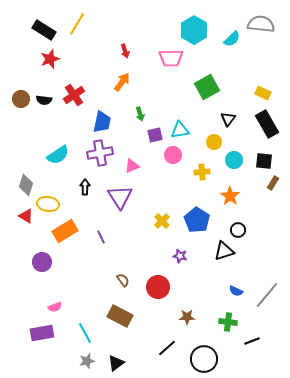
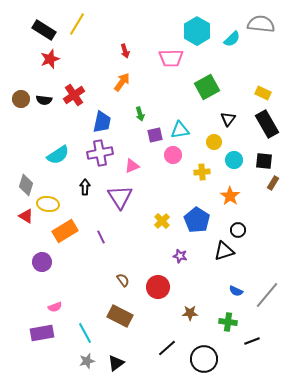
cyan hexagon at (194, 30): moved 3 px right, 1 px down
brown star at (187, 317): moved 3 px right, 4 px up
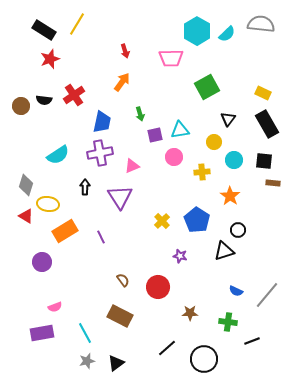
cyan semicircle at (232, 39): moved 5 px left, 5 px up
brown circle at (21, 99): moved 7 px down
pink circle at (173, 155): moved 1 px right, 2 px down
brown rectangle at (273, 183): rotated 64 degrees clockwise
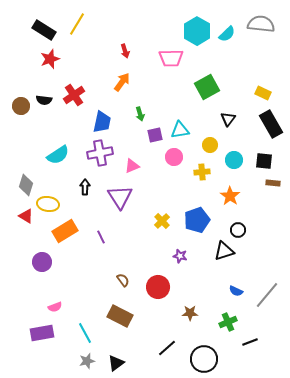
black rectangle at (267, 124): moved 4 px right
yellow circle at (214, 142): moved 4 px left, 3 px down
blue pentagon at (197, 220): rotated 20 degrees clockwise
green cross at (228, 322): rotated 30 degrees counterclockwise
black line at (252, 341): moved 2 px left, 1 px down
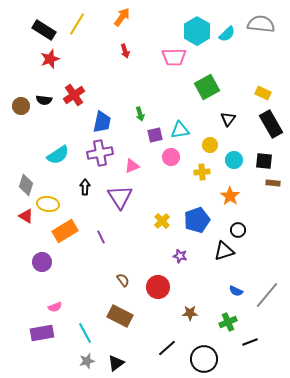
pink trapezoid at (171, 58): moved 3 px right, 1 px up
orange arrow at (122, 82): moved 65 px up
pink circle at (174, 157): moved 3 px left
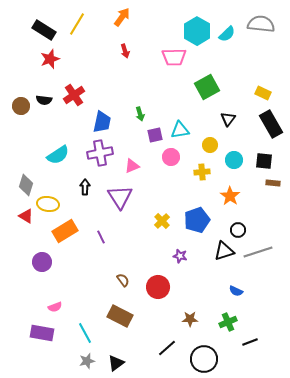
gray line at (267, 295): moved 9 px left, 43 px up; rotated 32 degrees clockwise
brown star at (190, 313): moved 6 px down
purple rectangle at (42, 333): rotated 20 degrees clockwise
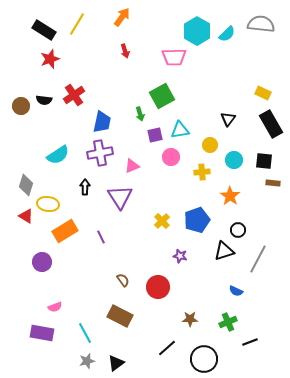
green square at (207, 87): moved 45 px left, 9 px down
gray line at (258, 252): moved 7 px down; rotated 44 degrees counterclockwise
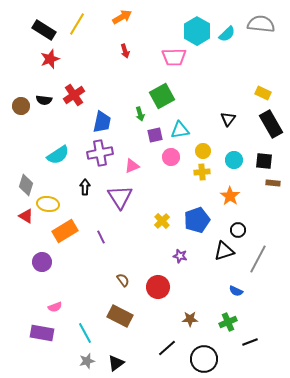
orange arrow at (122, 17): rotated 24 degrees clockwise
yellow circle at (210, 145): moved 7 px left, 6 px down
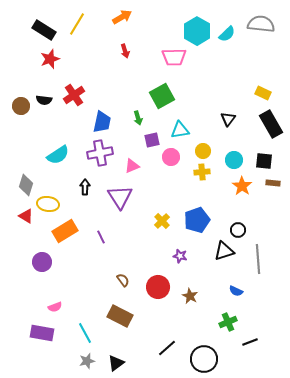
green arrow at (140, 114): moved 2 px left, 4 px down
purple square at (155, 135): moved 3 px left, 5 px down
orange star at (230, 196): moved 12 px right, 10 px up
gray line at (258, 259): rotated 32 degrees counterclockwise
brown star at (190, 319): moved 23 px up; rotated 28 degrees clockwise
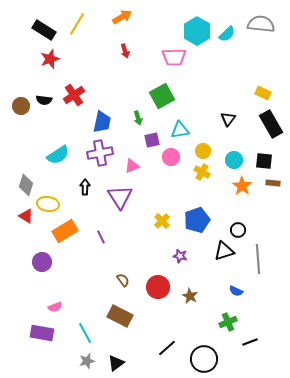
yellow cross at (202, 172): rotated 35 degrees clockwise
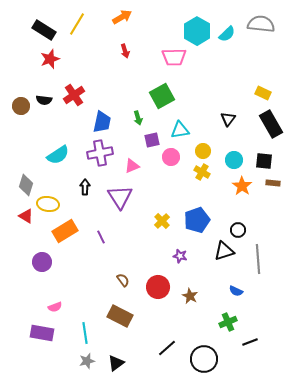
cyan line at (85, 333): rotated 20 degrees clockwise
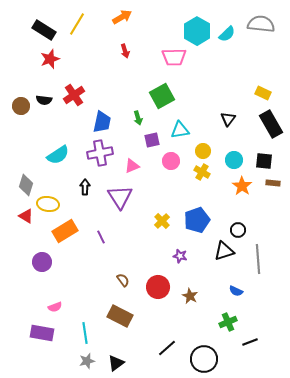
pink circle at (171, 157): moved 4 px down
